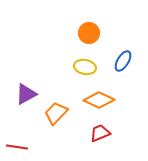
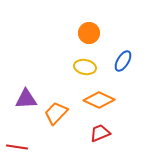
purple triangle: moved 5 px down; rotated 25 degrees clockwise
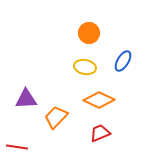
orange trapezoid: moved 4 px down
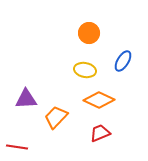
yellow ellipse: moved 3 px down
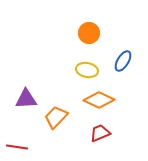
yellow ellipse: moved 2 px right
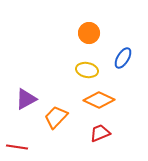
blue ellipse: moved 3 px up
purple triangle: rotated 25 degrees counterclockwise
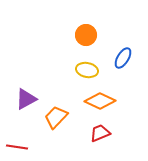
orange circle: moved 3 px left, 2 px down
orange diamond: moved 1 px right, 1 px down
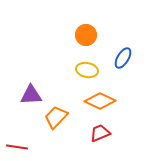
purple triangle: moved 5 px right, 4 px up; rotated 25 degrees clockwise
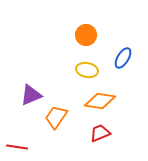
purple triangle: rotated 20 degrees counterclockwise
orange diamond: rotated 16 degrees counterclockwise
orange trapezoid: rotated 10 degrees counterclockwise
